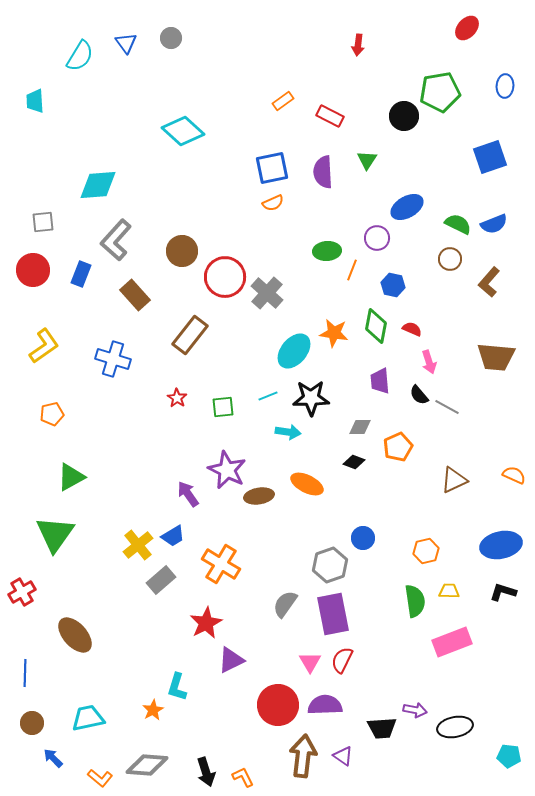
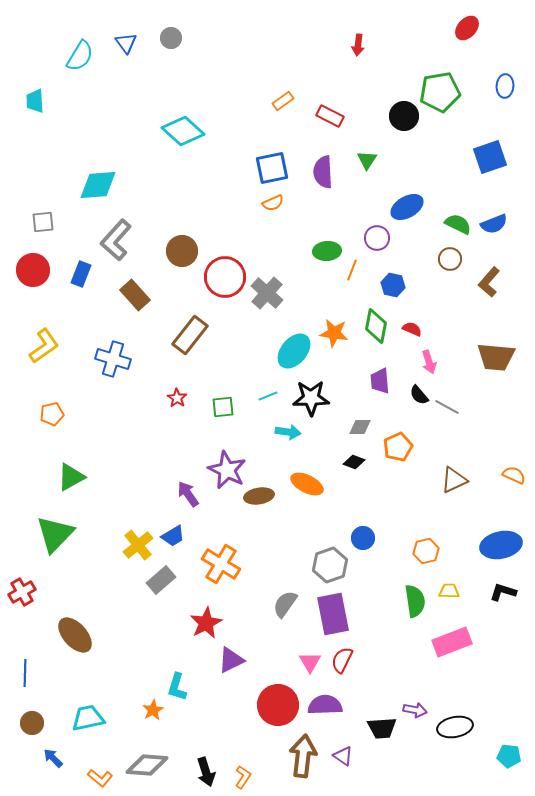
green triangle at (55, 534): rotated 9 degrees clockwise
orange L-shape at (243, 777): rotated 60 degrees clockwise
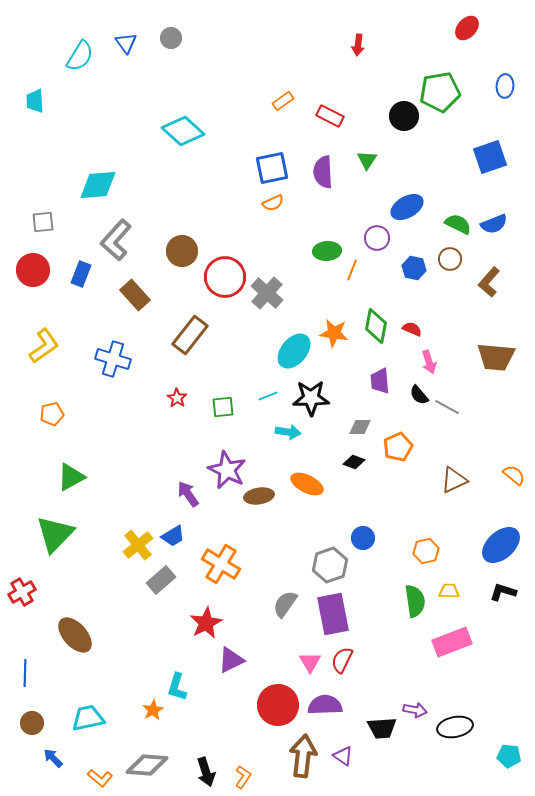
blue hexagon at (393, 285): moved 21 px right, 17 px up
orange semicircle at (514, 475): rotated 15 degrees clockwise
blue ellipse at (501, 545): rotated 30 degrees counterclockwise
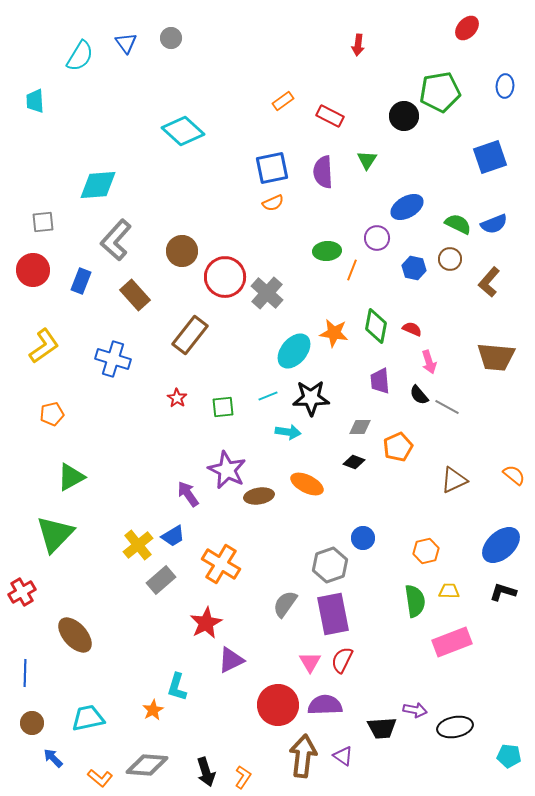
blue rectangle at (81, 274): moved 7 px down
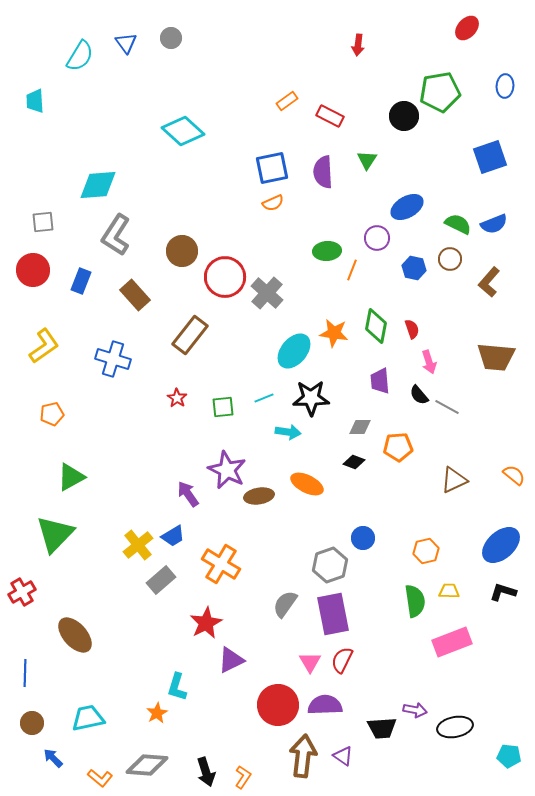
orange rectangle at (283, 101): moved 4 px right
gray L-shape at (116, 240): moved 5 px up; rotated 9 degrees counterclockwise
red semicircle at (412, 329): rotated 48 degrees clockwise
cyan line at (268, 396): moved 4 px left, 2 px down
orange pentagon at (398, 447): rotated 20 degrees clockwise
orange star at (153, 710): moved 4 px right, 3 px down
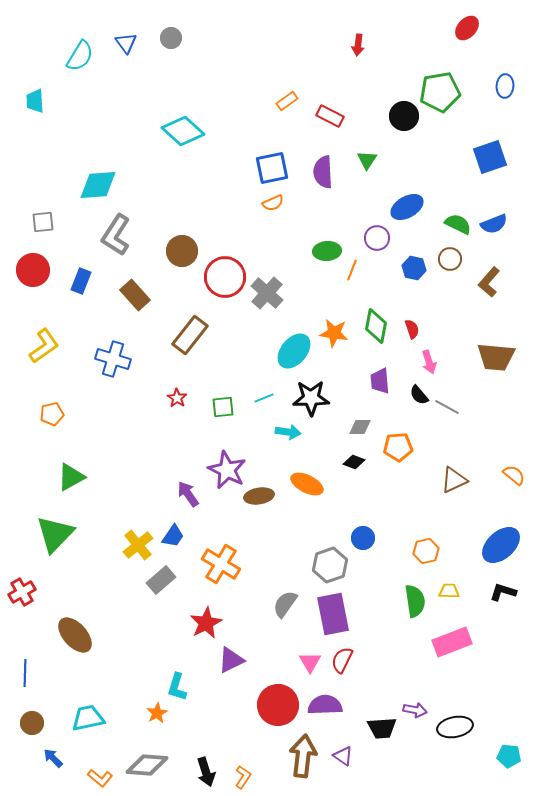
blue trapezoid at (173, 536): rotated 25 degrees counterclockwise
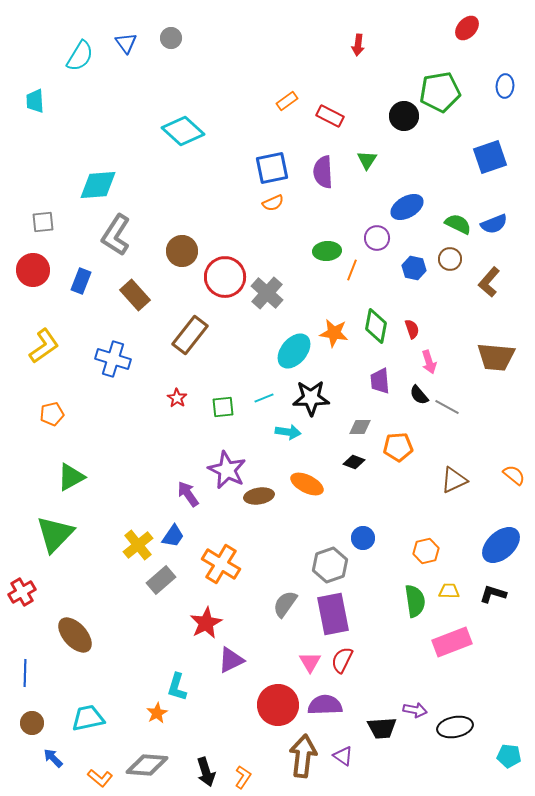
black L-shape at (503, 592): moved 10 px left, 2 px down
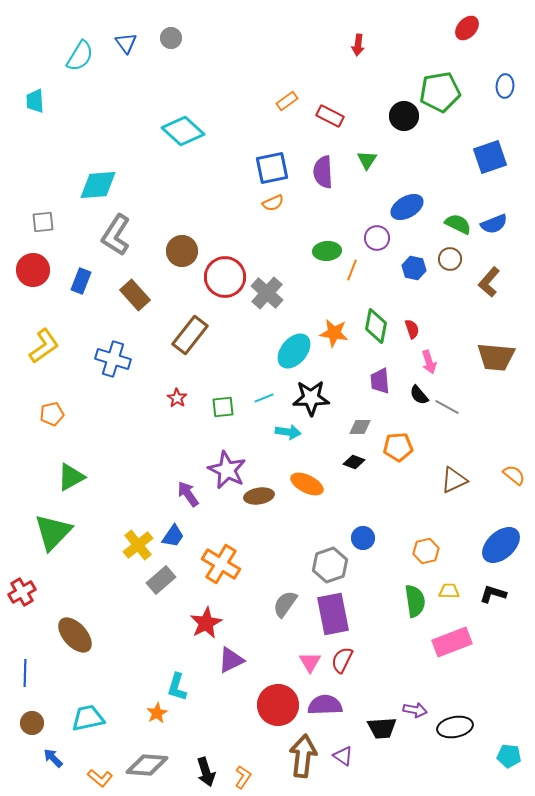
green triangle at (55, 534): moved 2 px left, 2 px up
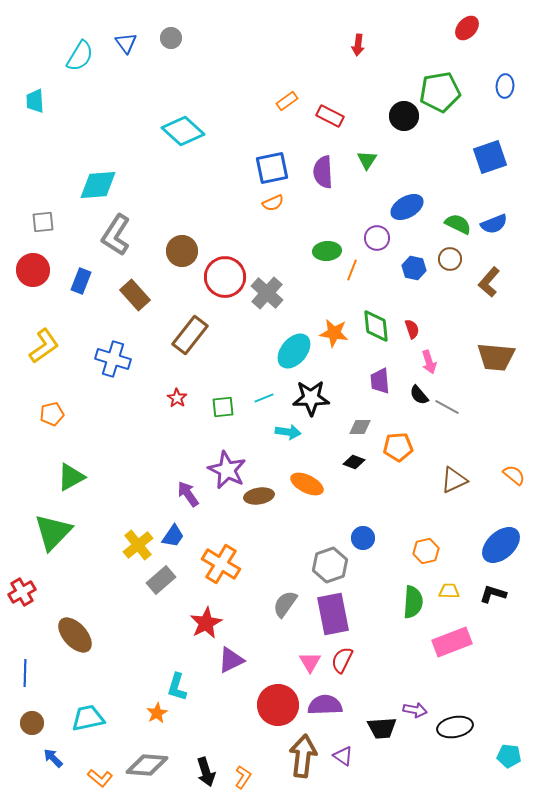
green diamond at (376, 326): rotated 16 degrees counterclockwise
green semicircle at (415, 601): moved 2 px left, 1 px down; rotated 12 degrees clockwise
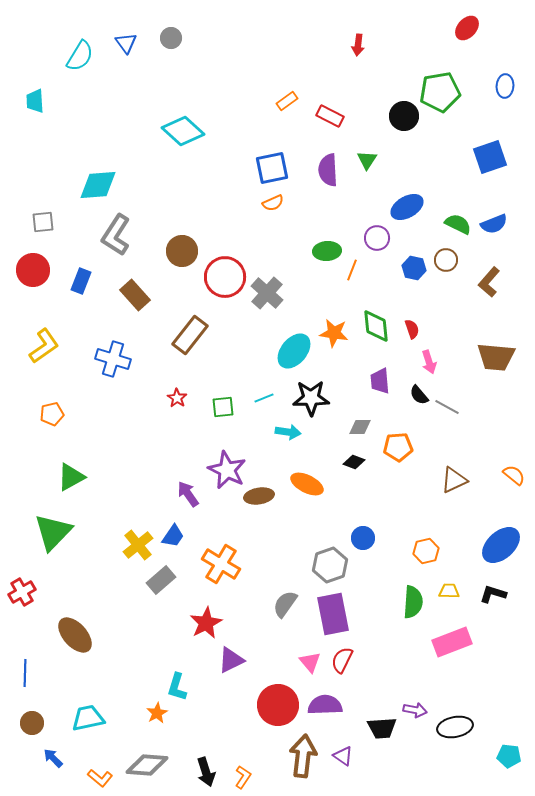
purple semicircle at (323, 172): moved 5 px right, 2 px up
brown circle at (450, 259): moved 4 px left, 1 px down
pink triangle at (310, 662): rotated 10 degrees counterclockwise
